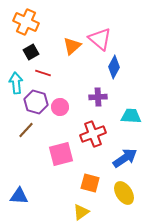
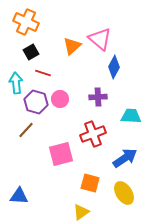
pink circle: moved 8 px up
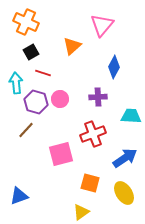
pink triangle: moved 2 px right, 14 px up; rotated 30 degrees clockwise
blue triangle: rotated 24 degrees counterclockwise
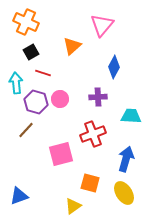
blue arrow: moved 1 px right, 1 px down; rotated 40 degrees counterclockwise
yellow triangle: moved 8 px left, 6 px up
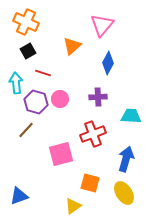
black square: moved 3 px left, 1 px up
blue diamond: moved 6 px left, 4 px up
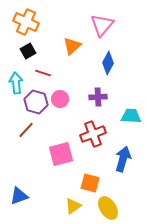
blue arrow: moved 3 px left
yellow ellipse: moved 16 px left, 15 px down
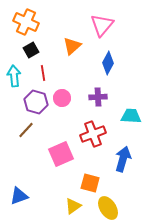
black square: moved 3 px right, 1 px up
red line: rotated 63 degrees clockwise
cyan arrow: moved 2 px left, 7 px up
pink circle: moved 2 px right, 1 px up
pink square: rotated 10 degrees counterclockwise
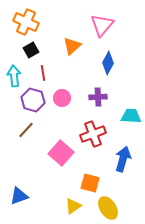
purple hexagon: moved 3 px left, 2 px up
pink square: moved 1 px up; rotated 25 degrees counterclockwise
